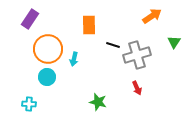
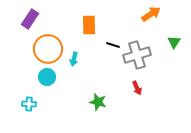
orange arrow: moved 1 px left, 2 px up
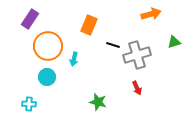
orange arrow: rotated 18 degrees clockwise
orange rectangle: rotated 24 degrees clockwise
green triangle: rotated 40 degrees clockwise
orange circle: moved 3 px up
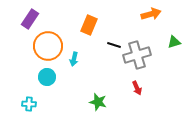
black line: moved 1 px right
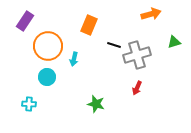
purple rectangle: moved 5 px left, 2 px down
red arrow: rotated 48 degrees clockwise
green star: moved 2 px left, 2 px down
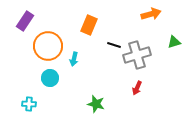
cyan circle: moved 3 px right, 1 px down
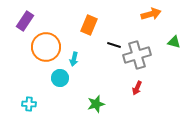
green triangle: rotated 32 degrees clockwise
orange circle: moved 2 px left, 1 px down
cyan circle: moved 10 px right
green star: rotated 30 degrees counterclockwise
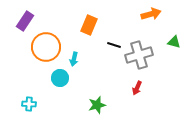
gray cross: moved 2 px right
green star: moved 1 px right, 1 px down
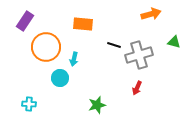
orange rectangle: moved 6 px left, 1 px up; rotated 72 degrees clockwise
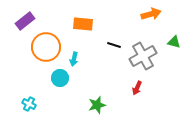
purple rectangle: rotated 18 degrees clockwise
gray cross: moved 4 px right, 1 px down; rotated 12 degrees counterclockwise
cyan cross: rotated 24 degrees clockwise
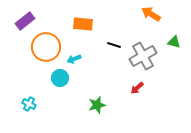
orange arrow: rotated 132 degrees counterclockwise
cyan arrow: rotated 56 degrees clockwise
red arrow: rotated 24 degrees clockwise
